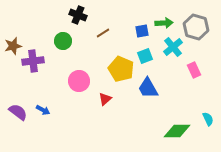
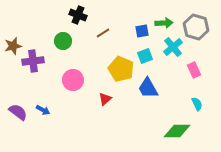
pink circle: moved 6 px left, 1 px up
cyan semicircle: moved 11 px left, 15 px up
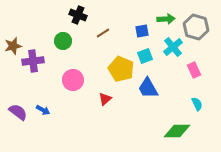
green arrow: moved 2 px right, 4 px up
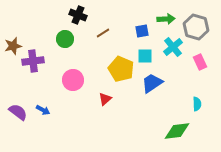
green circle: moved 2 px right, 2 px up
cyan square: rotated 21 degrees clockwise
pink rectangle: moved 6 px right, 8 px up
blue trapezoid: moved 4 px right, 5 px up; rotated 85 degrees clockwise
cyan semicircle: rotated 24 degrees clockwise
green diamond: rotated 8 degrees counterclockwise
